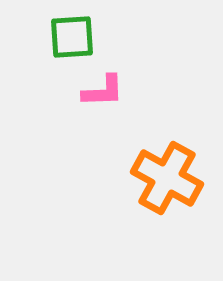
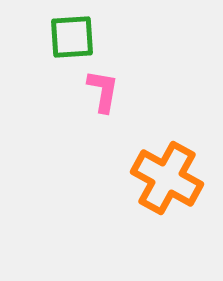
pink L-shape: rotated 78 degrees counterclockwise
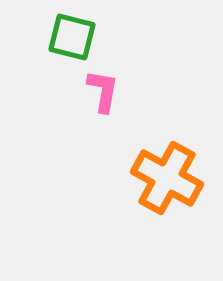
green square: rotated 18 degrees clockwise
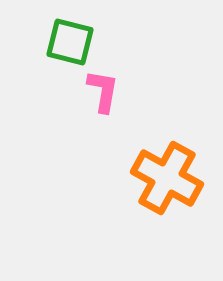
green square: moved 2 px left, 5 px down
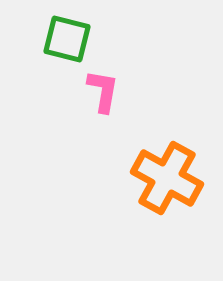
green square: moved 3 px left, 3 px up
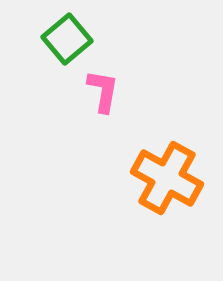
green square: rotated 36 degrees clockwise
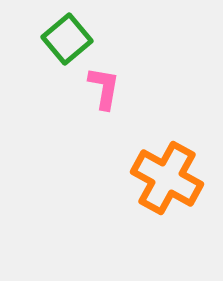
pink L-shape: moved 1 px right, 3 px up
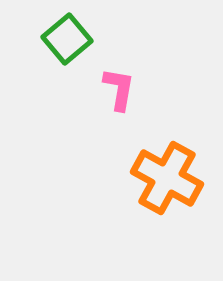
pink L-shape: moved 15 px right, 1 px down
